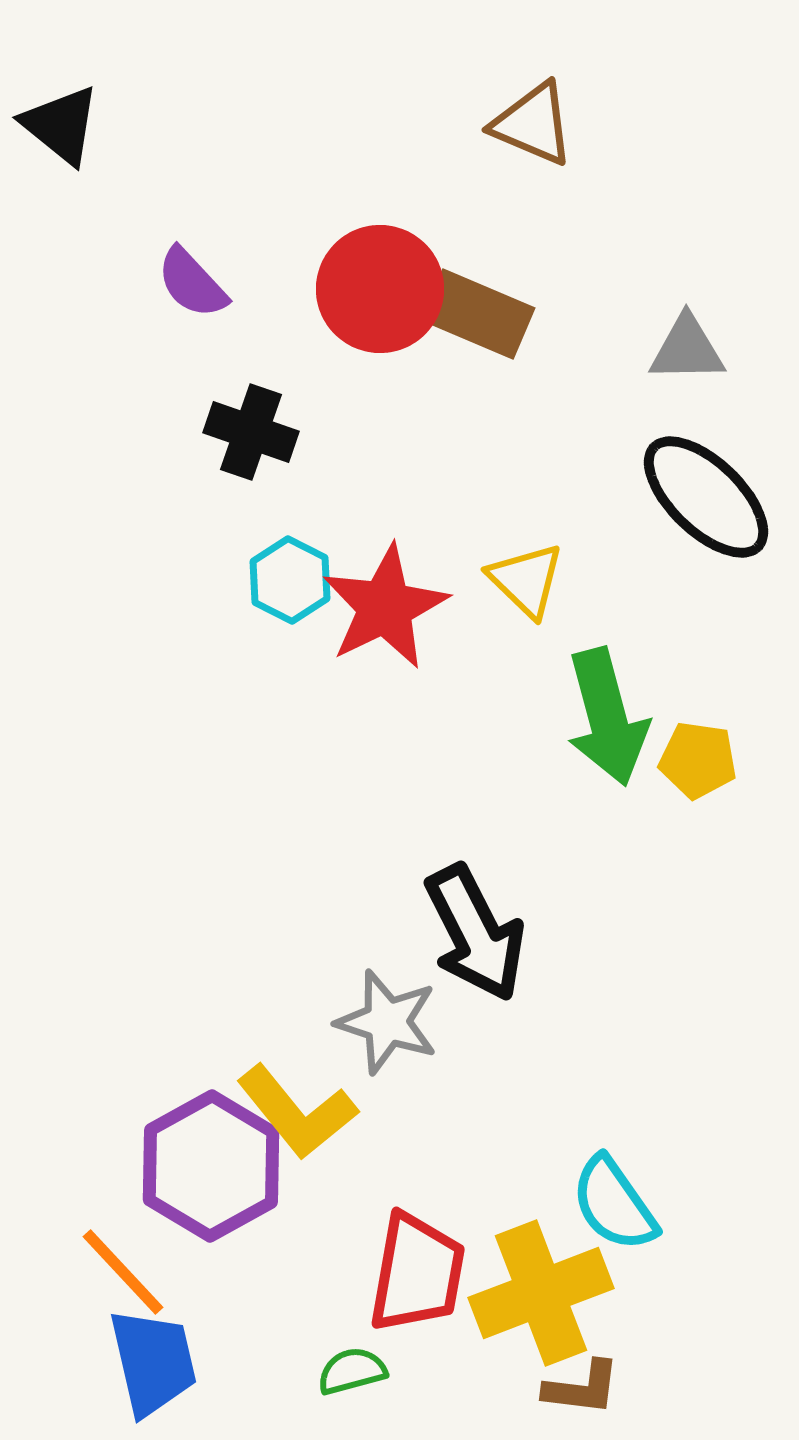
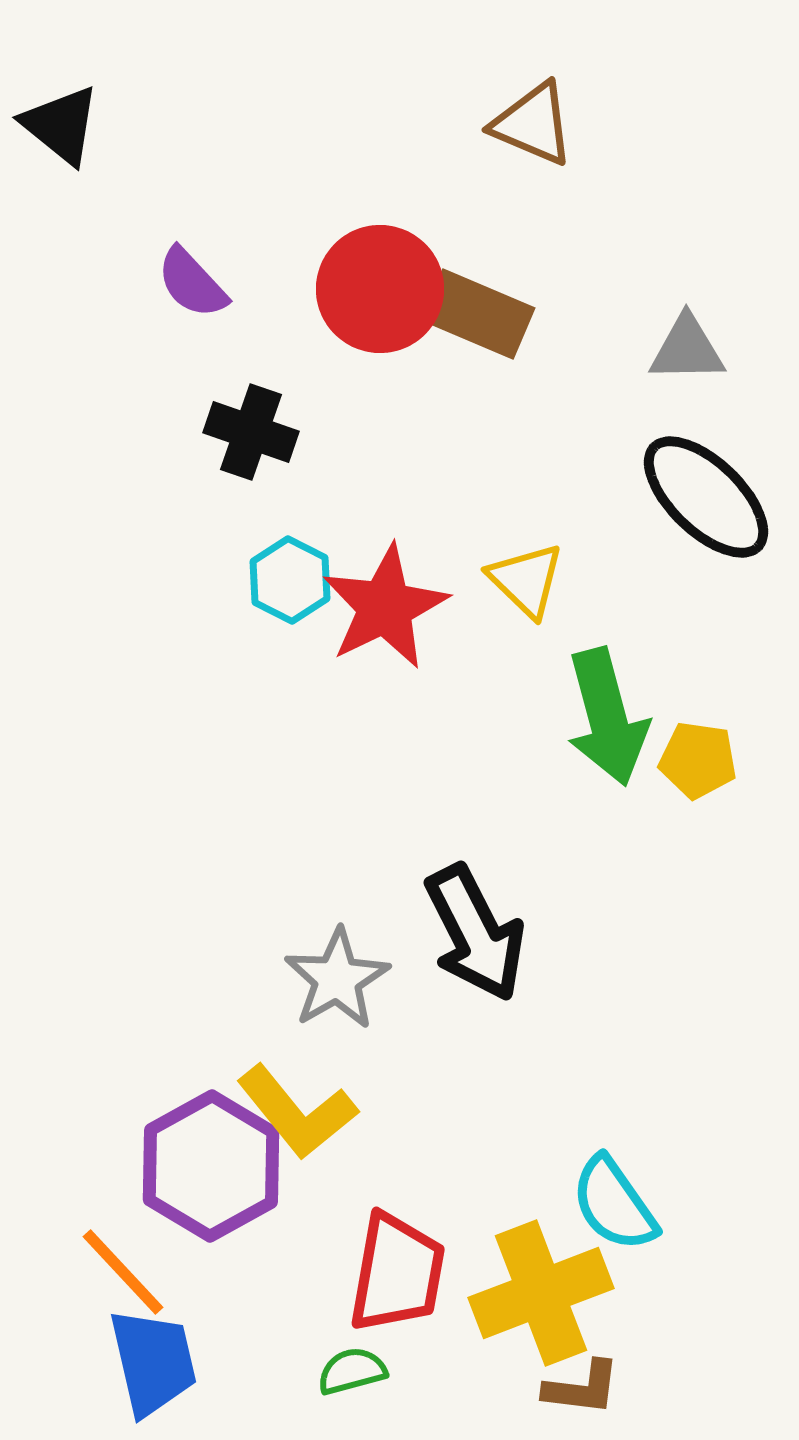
gray star: moved 50 px left, 43 px up; rotated 24 degrees clockwise
red trapezoid: moved 20 px left
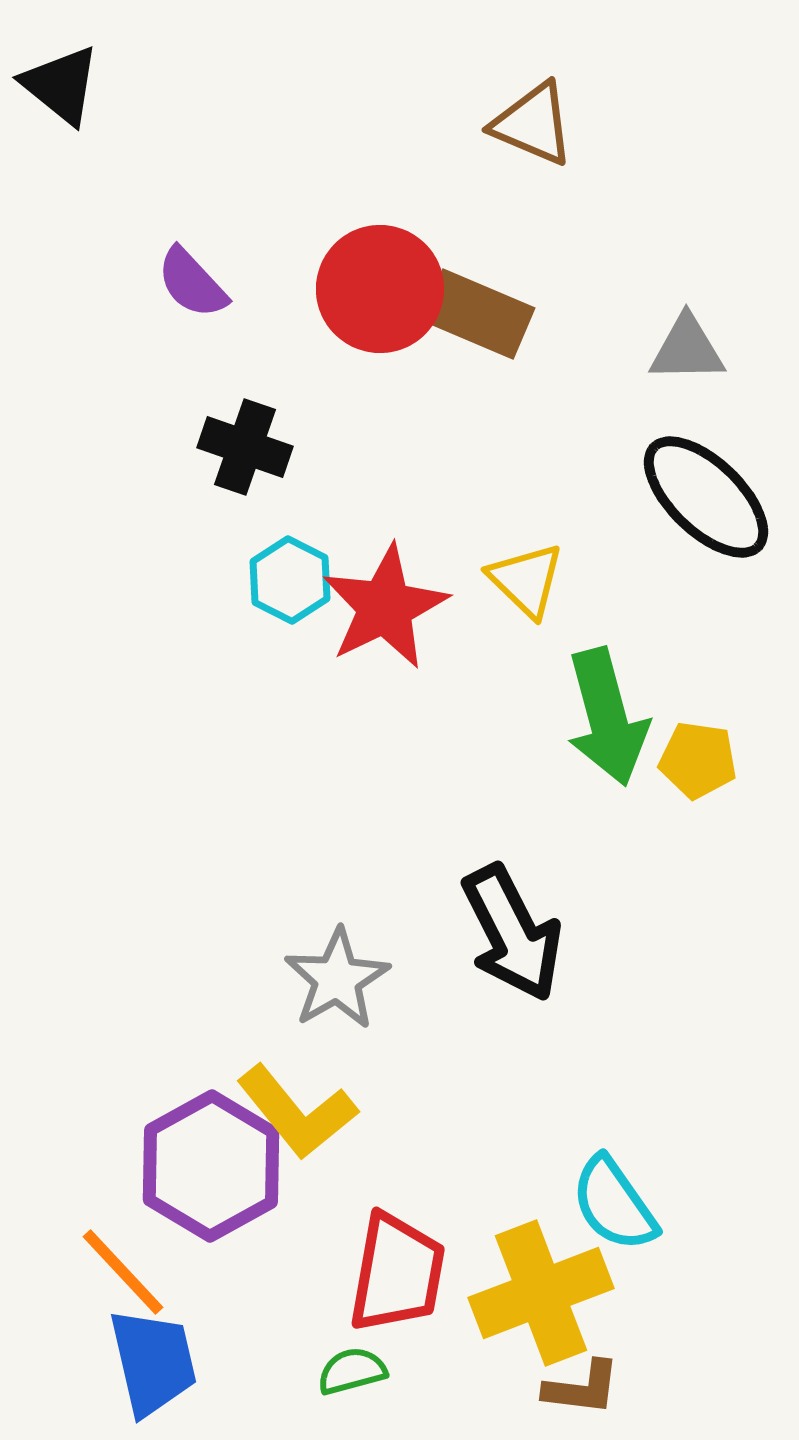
black triangle: moved 40 px up
black cross: moved 6 px left, 15 px down
black arrow: moved 37 px right
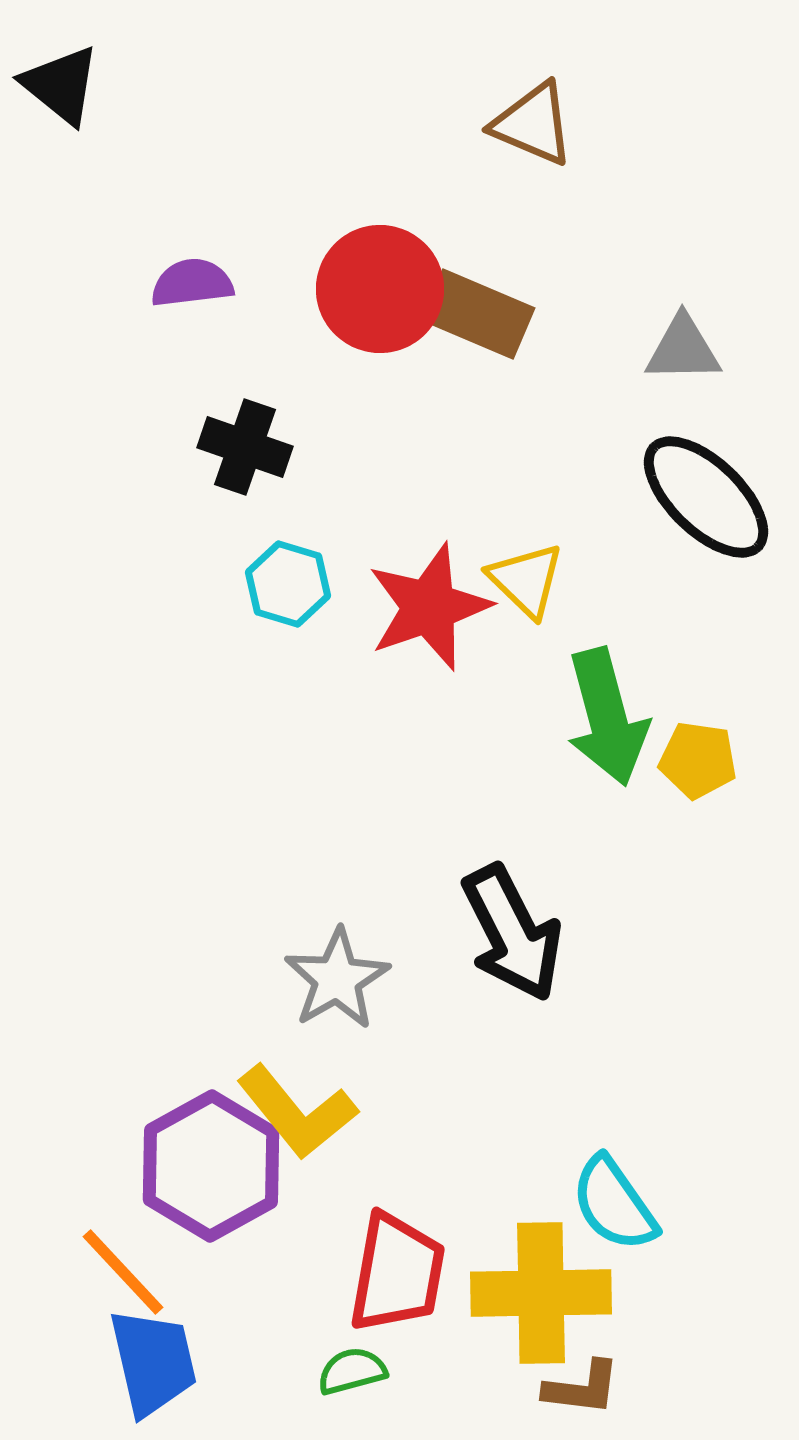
purple semicircle: rotated 126 degrees clockwise
gray triangle: moved 4 px left
cyan hexagon: moved 2 px left, 4 px down; rotated 10 degrees counterclockwise
red star: moved 44 px right; rotated 7 degrees clockwise
yellow cross: rotated 20 degrees clockwise
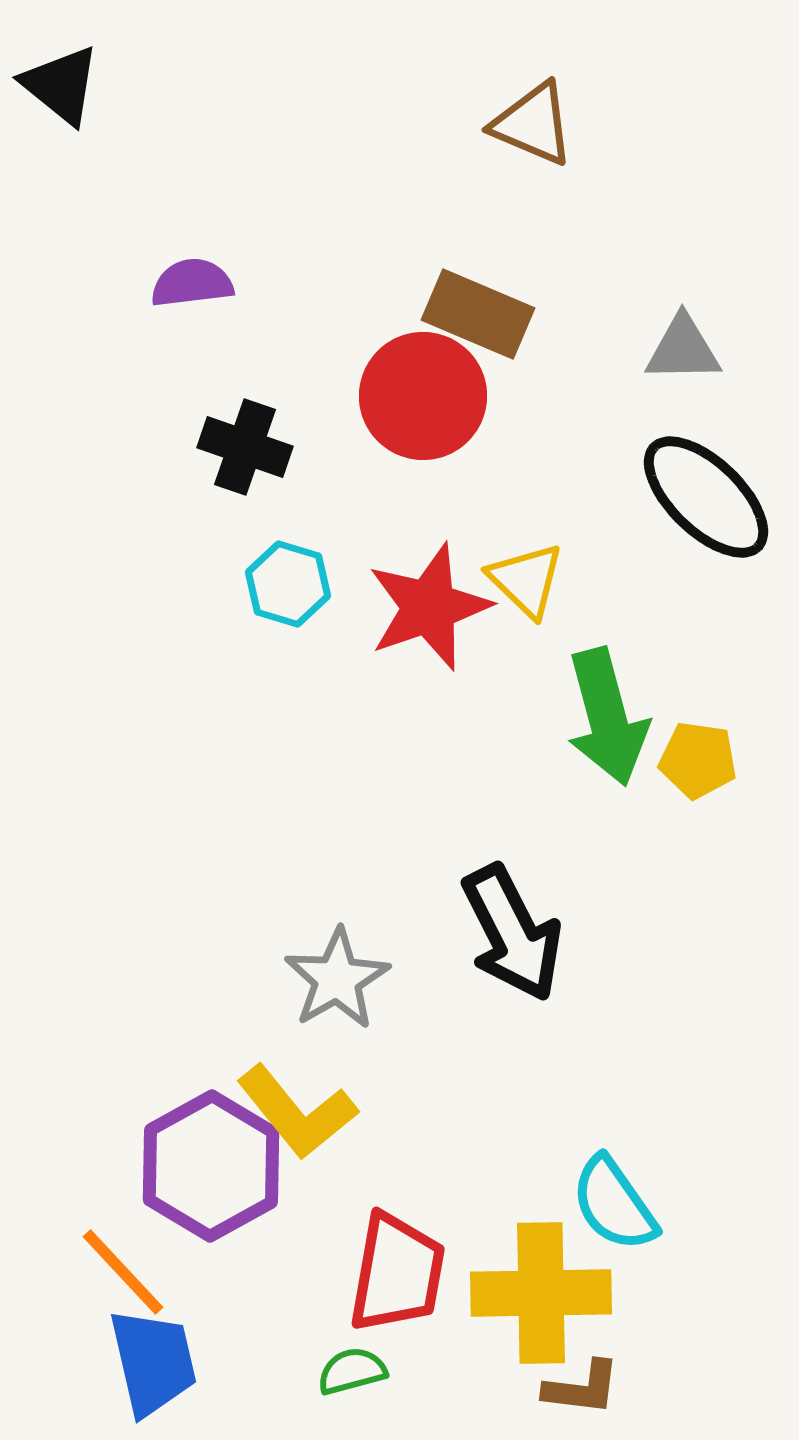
red circle: moved 43 px right, 107 px down
